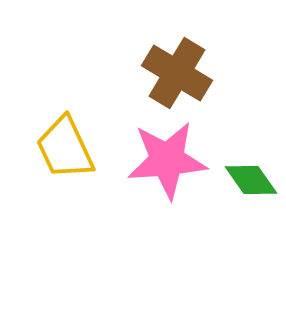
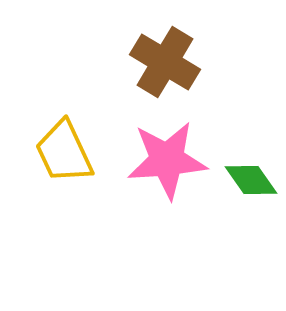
brown cross: moved 12 px left, 11 px up
yellow trapezoid: moved 1 px left, 4 px down
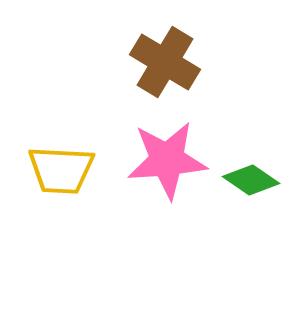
yellow trapezoid: moved 3 px left, 18 px down; rotated 62 degrees counterclockwise
green diamond: rotated 20 degrees counterclockwise
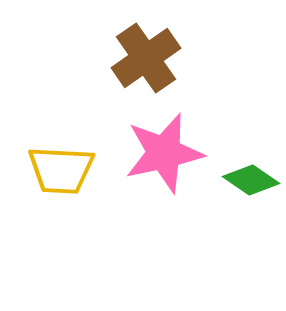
brown cross: moved 19 px left, 4 px up; rotated 24 degrees clockwise
pink star: moved 3 px left, 7 px up; rotated 8 degrees counterclockwise
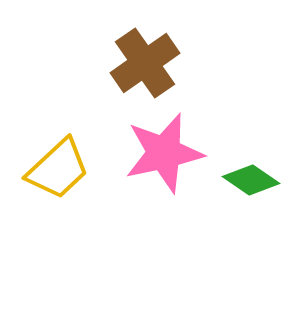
brown cross: moved 1 px left, 5 px down
yellow trapezoid: moved 3 px left, 1 px up; rotated 46 degrees counterclockwise
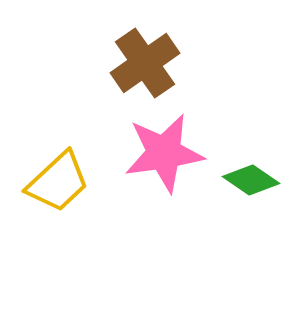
pink star: rotated 4 degrees clockwise
yellow trapezoid: moved 13 px down
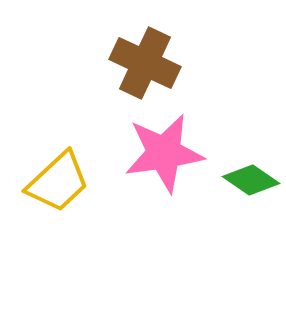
brown cross: rotated 30 degrees counterclockwise
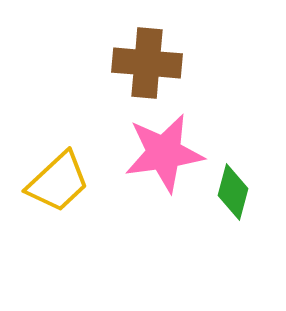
brown cross: moved 2 px right; rotated 20 degrees counterclockwise
green diamond: moved 18 px left, 12 px down; rotated 70 degrees clockwise
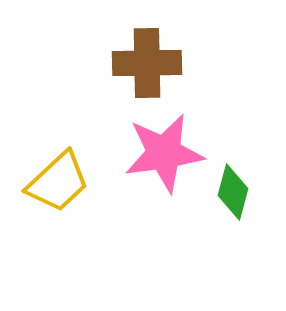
brown cross: rotated 6 degrees counterclockwise
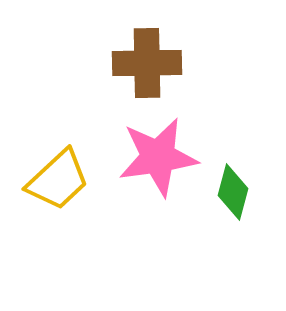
pink star: moved 6 px left, 4 px down
yellow trapezoid: moved 2 px up
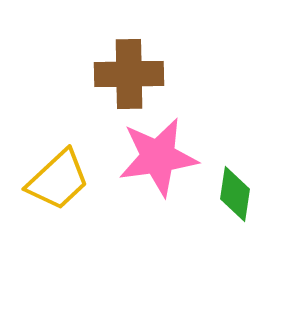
brown cross: moved 18 px left, 11 px down
green diamond: moved 2 px right, 2 px down; rotated 6 degrees counterclockwise
